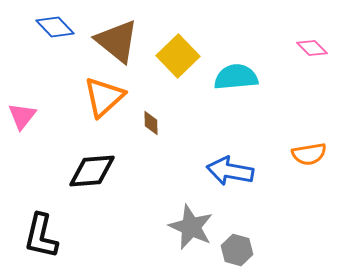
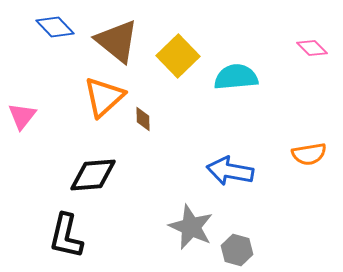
brown diamond: moved 8 px left, 4 px up
black diamond: moved 1 px right, 4 px down
black L-shape: moved 25 px right
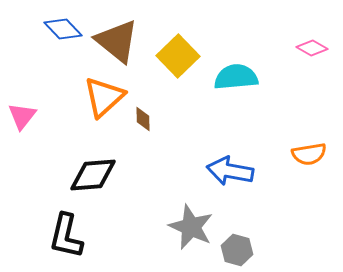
blue diamond: moved 8 px right, 2 px down
pink diamond: rotated 16 degrees counterclockwise
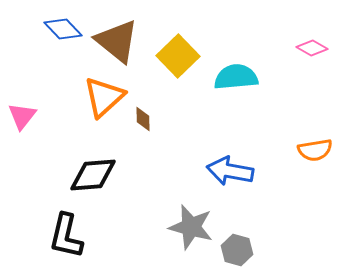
orange semicircle: moved 6 px right, 4 px up
gray star: rotated 9 degrees counterclockwise
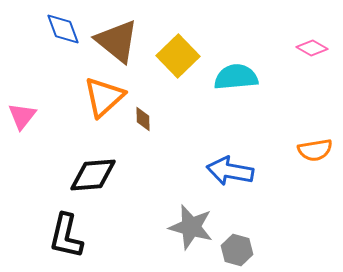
blue diamond: rotated 24 degrees clockwise
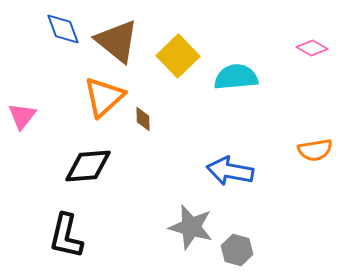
black diamond: moved 5 px left, 9 px up
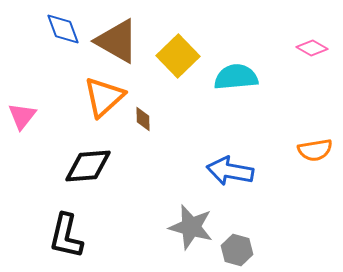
brown triangle: rotated 9 degrees counterclockwise
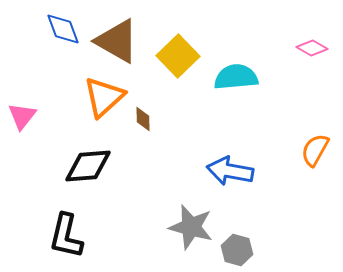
orange semicircle: rotated 128 degrees clockwise
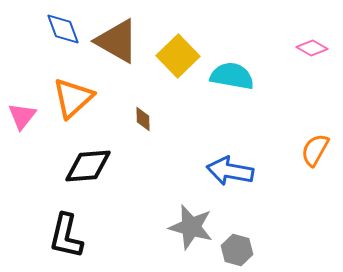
cyan semicircle: moved 4 px left, 1 px up; rotated 15 degrees clockwise
orange triangle: moved 31 px left, 1 px down
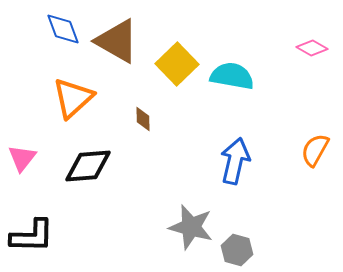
yellow square: moved 1 px left, 8 px down
pink triangle: moved 42 px down
blue arrow: moved 5 px right, 10 px up; rotated 93 degrees clockwise
black L-shape: moved 34 px left; rotated 102 degrees counterclockwise
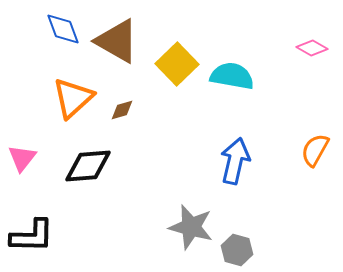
brown diamond: moved 21 px left, 9 px up; rotated 75 degrees clockwise
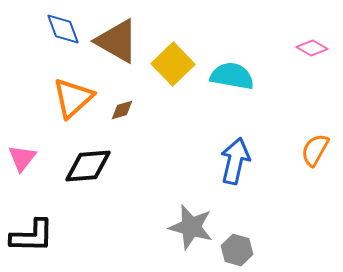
yellow square: moved 4 px left
